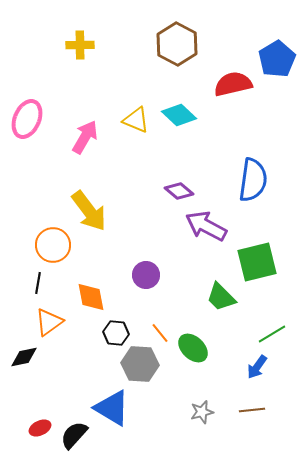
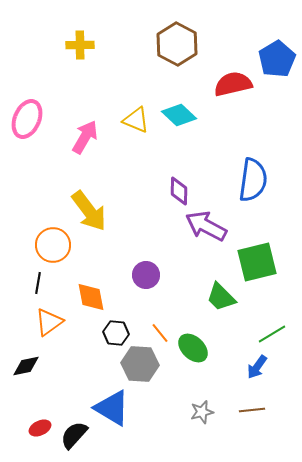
purple diamond: rotated 52 degrees clockwise
black diamond: moved 2 px right, 9 px down
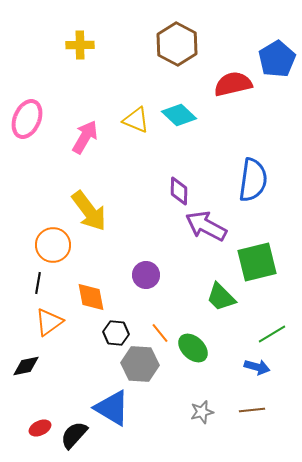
blue arrow: rotated 110 degrees counterclockwise
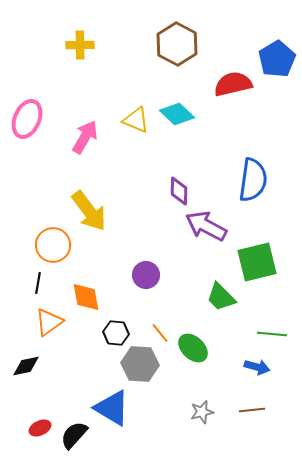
cyan diamond: moved 2 px left, 1 px up
orange diamond: moved 5 px left
green line: rotated 36 degrees clockwise
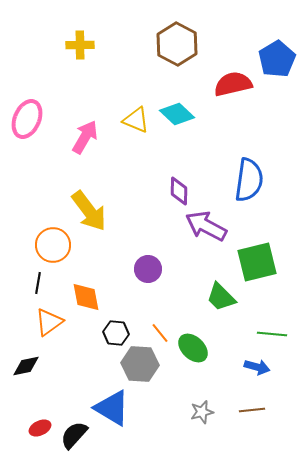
blue semicircle: moved 4 px left
purple circle: moved 2 px right, 6 px up
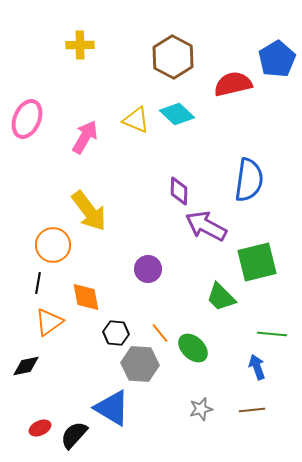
brown hexagon: moved 4 px left, 13 px down
blue arrow: rotated 125 degrees counterclockwise
gray star: moved 1 px left, 3 px up
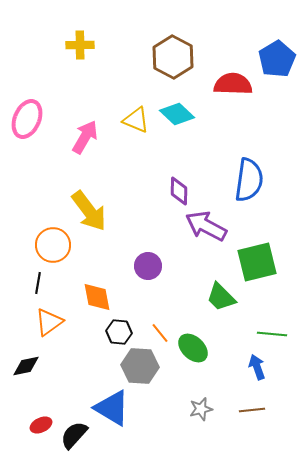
red semicircle: rotated 15 degrees clockwise
purple circle: moved 3 px up
orange diamond: moved 11 px right
black hexagon: moved 3 px right, 1 px up
gray hexagon: moved 2 px down
red ellipse: moved 1 px right, 3 px up
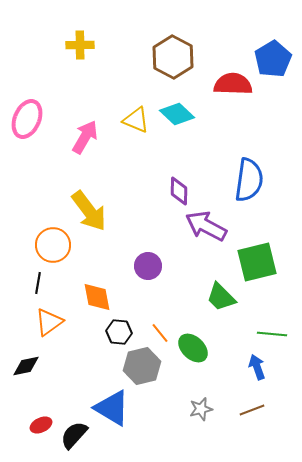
blue pentagon: moved 4 px left
gray hexagon: moved 2 px right; rotated 18 degrees counterclockwise
brown line: rotated 15 degrees counterclockwise
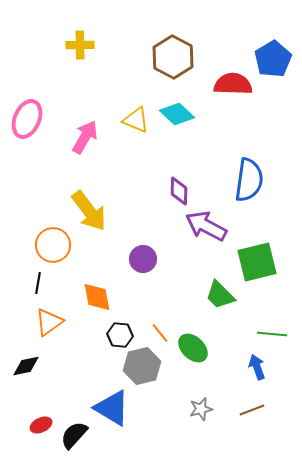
purple circle: moved 5 px left, 7 px up
green trapezoid: moved 1 px left, 2 px up
black hexagon: moved 1 px right, 3 px down
